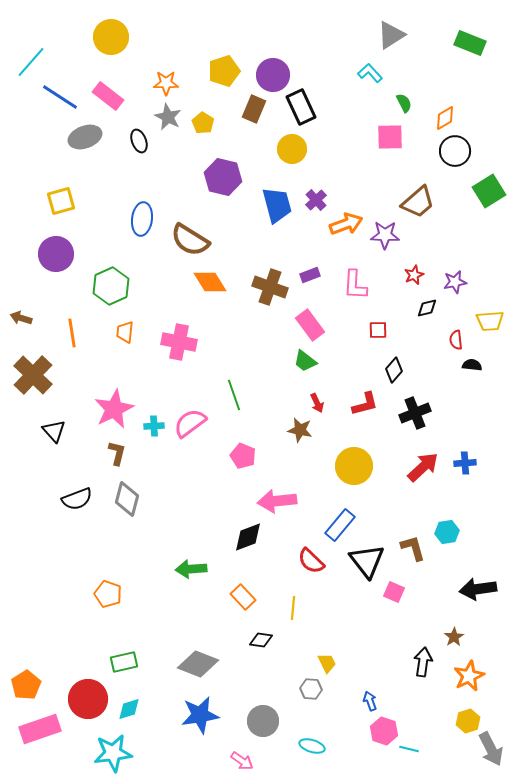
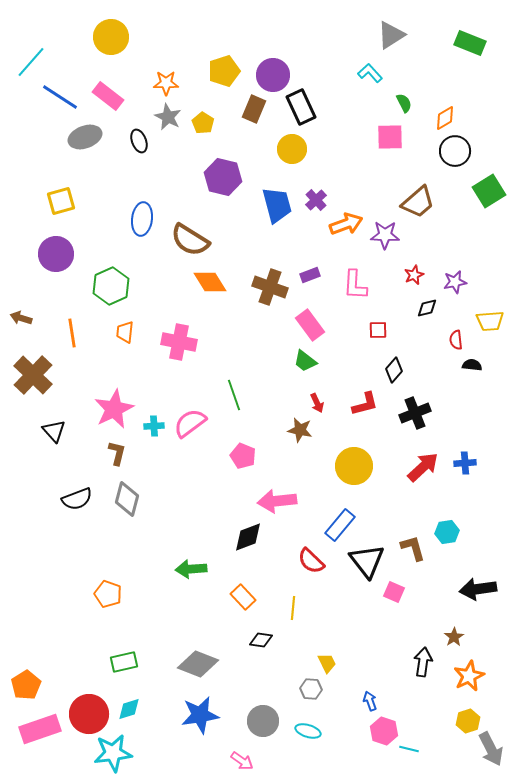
red circle at (88, 699): moved 1 px right, 15 px down
cyan ellipse at (312, 746): moved 4 px left, 15 px up
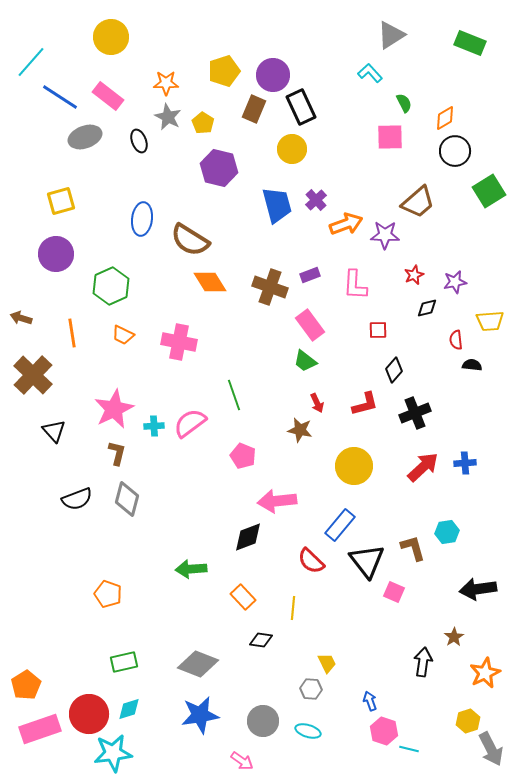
purple hexagon at (223, 177): moved 4 px left, 9 px up
orange trapezoid at (125, 332): moved 2 px left, 3 px down; rotated 70 degrees counterclockwise
orange star at (469, 676): moved 16 px right, 3 px up
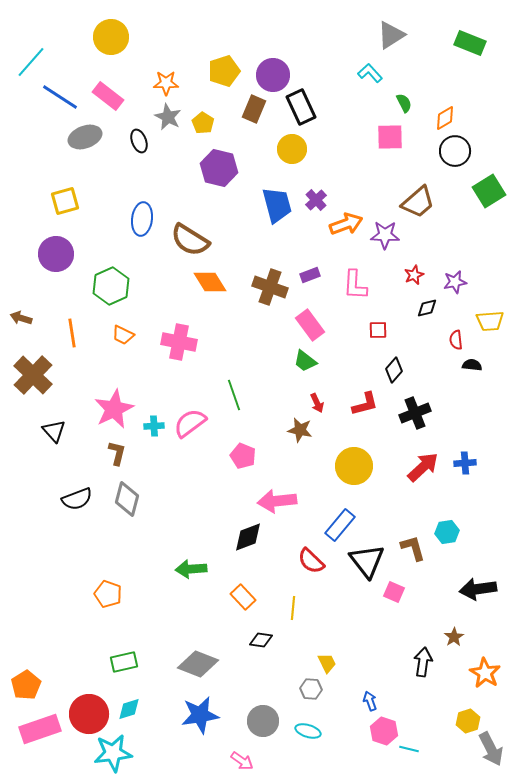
yellow square at (61, 201): moved 4 px right
orange star at (485, 673): rotated 16 degrees counterclockwise
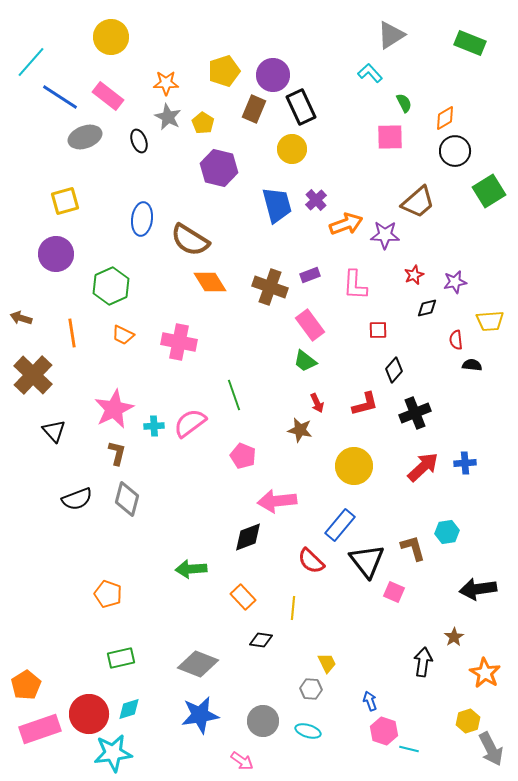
green rectangle at (124, 662): moved 3 px left, 4 px up
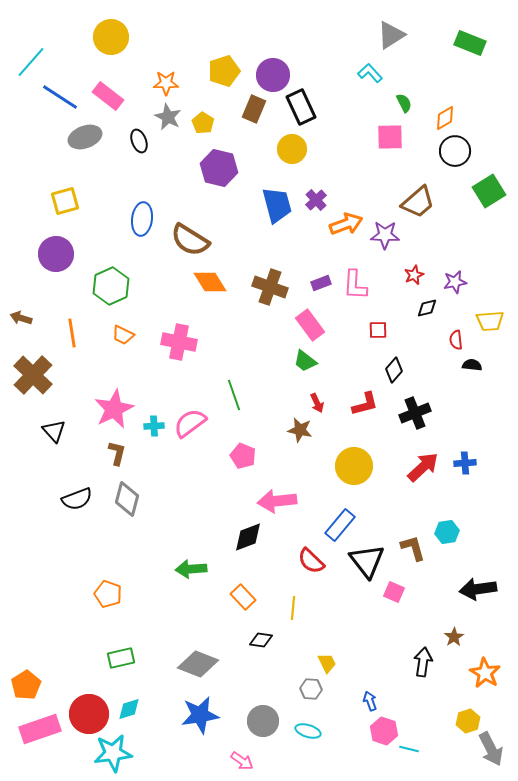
purple rectangle at (310, 275): moved 11 px right, 8 px down
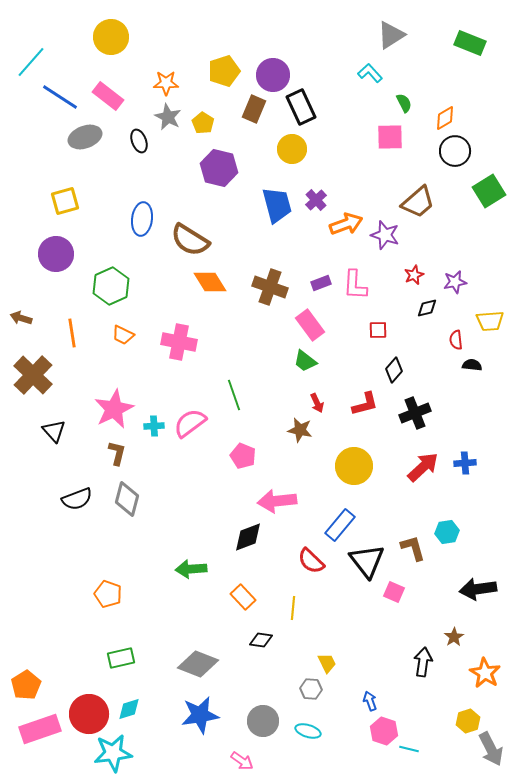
purple star at (385, 235): rotated 16 degrees clockwise
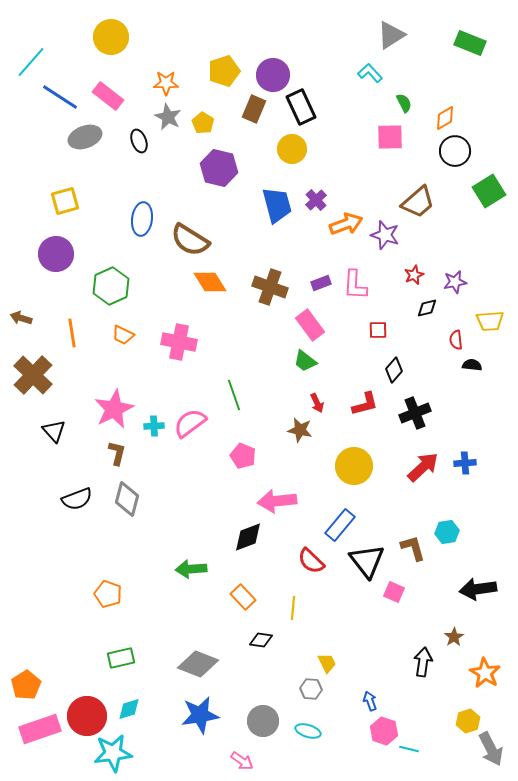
red circle at (89, 714): moved 2 px left, 2 px down
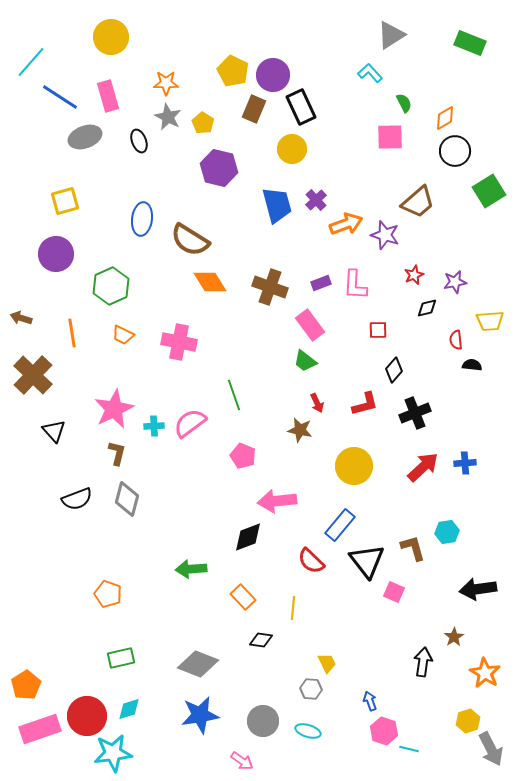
yellow pentagon at (224, 71): moved 9 px right; rotated 28 degrees counterclockwise
pink rectangle at (108, 96): rotated 36 degrees clockwise
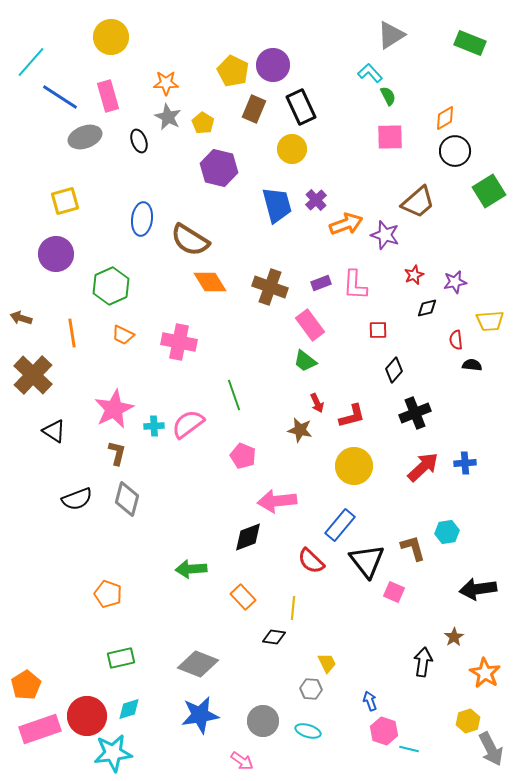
purple circle at (273, 75): moved 10 px up
green semicircle at (404, 103): moved 16 px left, 7 px up
red L-shape at (365, 404): moved 13 px left, 12 px down
pink semicircle at (190, 423): moved 2 px left, 1 px down
black triangle at (54, 431): rotated 15 degrees counterclockwise
black diamond at (261, 640): moved 13 px right, 3 px up
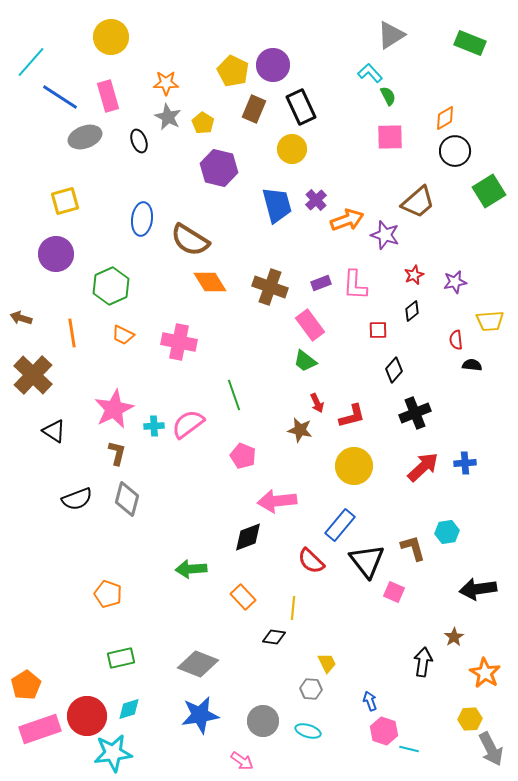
orange arrow at (346, 224): moved 1 px right, 4 px up
black diamond at (427, 308): moved 15 px left, 3 px down; rotated 25 degrees counterclockwise
yellow hexagon at (468, 721): moved 2 px right, 2 px up; rotated 15 degrees clockwise
